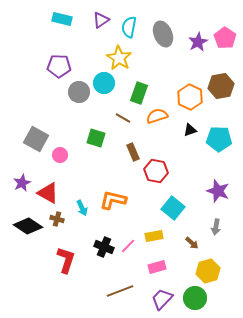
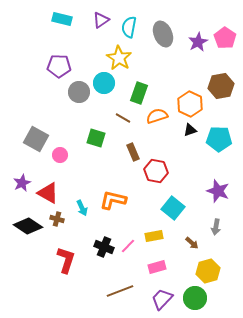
orange hexagon at (190, 97): moved 7 px down
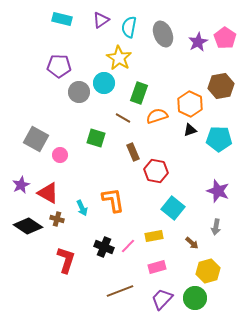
purple star at (22, 183): moved 1 px left, 2 px down
orange L-shape at (113, 200): rotated 68 degrees clockwise
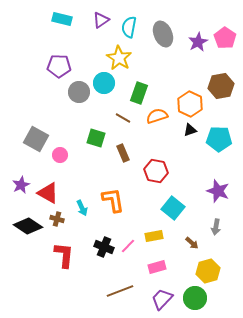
brown rectangle at (133, 152): moved 10 px left, 1 px down
red L-shape at (66, 260): moved 2 px left, 5 px up; rotated 12 degrees counterclockwise
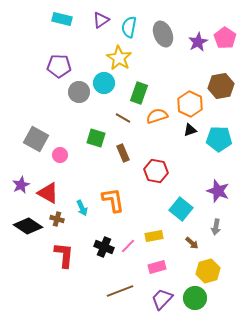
cyan square at (173, 208): moved 8 px right, 1 px down
